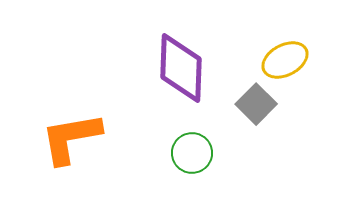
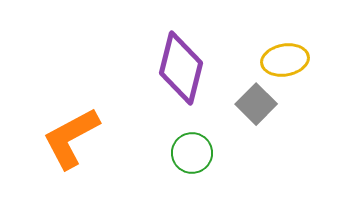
yellow ellipse: rotated 18 degrees clockwise
purple diamond: rotated 12 degrees clockwise
orange L-shape: rotated 18 degrees counterclockwise
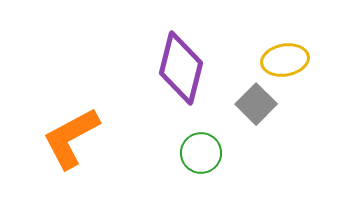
green circle: moved 9 px right
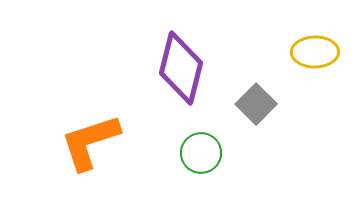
yellow ellipse: moved 30 px right, 8 px up; rotated 9 degrees clockwise
orange L-shape: moved 19 px right, 4 px down; rotated 10 degrees clockwise
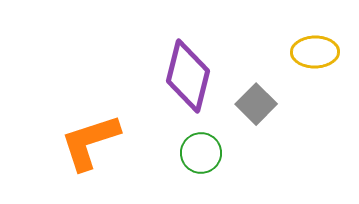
purple diamond: moved 7 px right, 8 px down
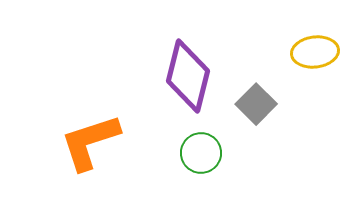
yellow ellipse: rotated 6 degrees counterclockwise
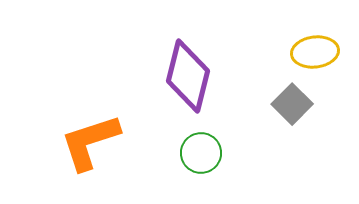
gray square: moved 36 px right
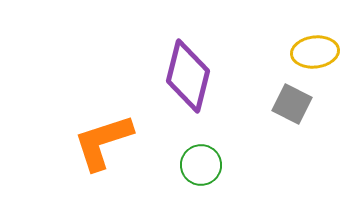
gray square: rotated 18 degrees counterclockwise
orange L-shape: moved 13 px right
green circle: moved 12 px down
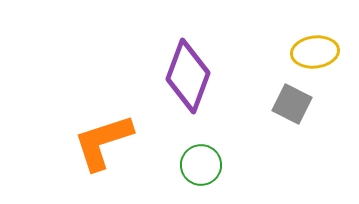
purple diamond: rotated 6 degrees clockwise
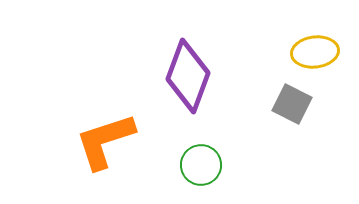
orange L-shape: moved 2 px right, 1 px up
